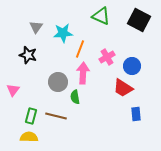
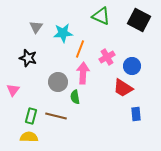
black star: moved 3 px down
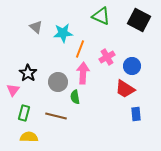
gray triangle: rotated 24 degrees counterclockwise
black star: moved 15 px down; rotated 18 degrees clockwise
red trapezoid: moved 2 px right, 1 px down
green rectangle: moved 7 px left, 3 px up
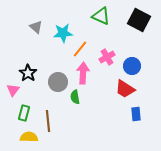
orange line: rotated 18 degrees clockwise
brown line: moved 8 px left, 5 px down; rotated 70 degrees clockwise
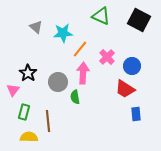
pink cross: rotated 14 degrees counterclockwise
green rectangle: moved 1 px up
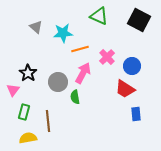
green triangle: moved 2 px left
orange line: rotated 36 degrees clockwise
pink arrow: rotated 25 degrees clockwise
yellow semicircle: moved 1 px left, 1 px down; rotated 12 degrees counterclockwise
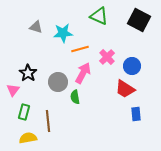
gray triangle: rotated 24 degrees counterclockwise
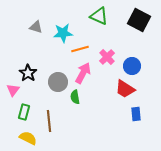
brown line: moved 1 px right
yellow semicircle: rotated 36 degrees clockwise
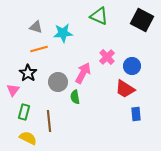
black square: moved 3 px right
orange line: moved 41 px left
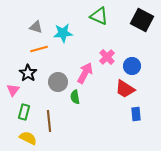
pink arrow: moved 2 px right
